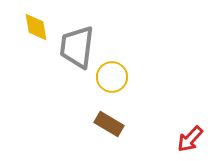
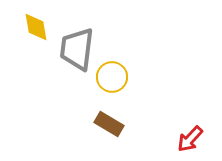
gray trapezoid: moved 2 px down
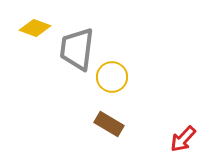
yellow diamond: moved 1 px left, 1 px down; rotated 60 degrees counterclockwise
red arrow: moved 7 px left
